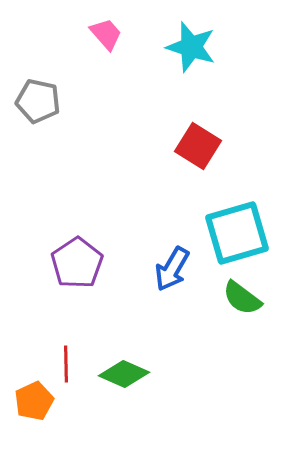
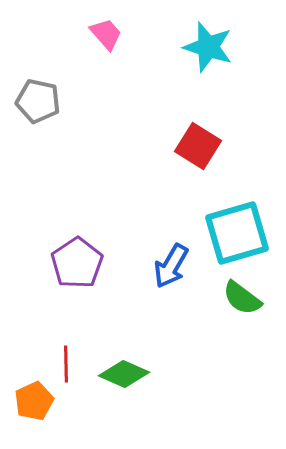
cyan star: moved 17 px right
blue arrow: moved 1 px left, 3 px up
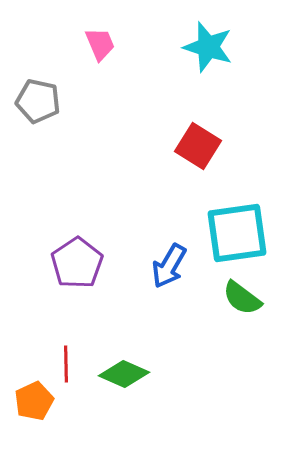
pink trapezoid: moved 6 px left, 10 px down; rotated 18 degrees clockwise
cyan square: rotated 8 degrees clockwise
blue arrow: moved 2 px left
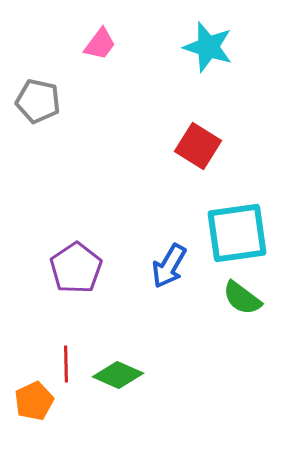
pink trapezoid: rotated 60 degrees clockwise
purple pentagon: moved 1 px left, 5 px down
green diamond: moved 6 px left, 1 px down
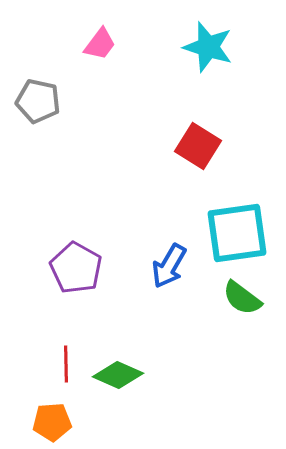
purple pentagon: rotated 9 degrees counterclockwise
orange pentagon: moved 18 px right, 21 px down; rotated 21 degrees clockwise
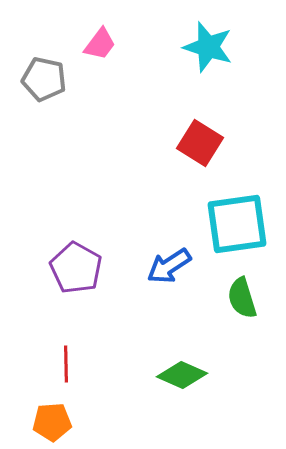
gray pentagon: moved 6 px right, 22 px up
red square: moved 2 px right, 3 px up
cyan square: moved 9 px up
blue arrow: rotated 27 degrees clockwise
green semicircle: rotated 36 degrees clockwise
green diamond: moved 64 px right
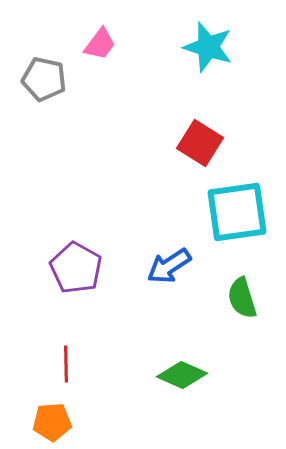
cyan square: moved 12 px up
